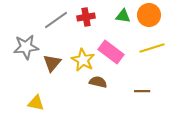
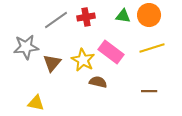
brown line: moved 7 px right
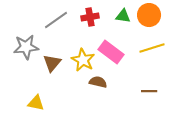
red cross: moved 4 px right
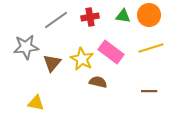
yellow line: moved 1 px left
yellow star: moved 1 px left, 1 px up
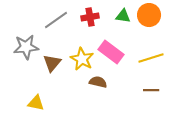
yellow line: moved 10 px down
brown line: moved 2 px right, 1 px up
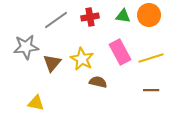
pink rectangle: moved 9 px right; rotated 25 degrees clockwise
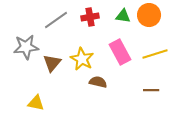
yellow line: moved 4 px right, 4 px up
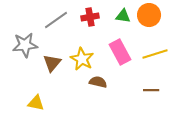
gray star: moved 1 px left, 2 px up
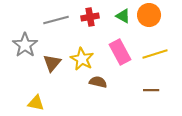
green triangle: rotated 21 degrees clockwise
gray line: rotated 20 degrees clockwise
gray star: rotated 30 degrees counterclockwise
